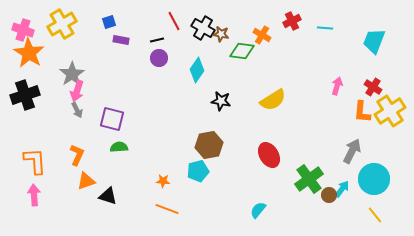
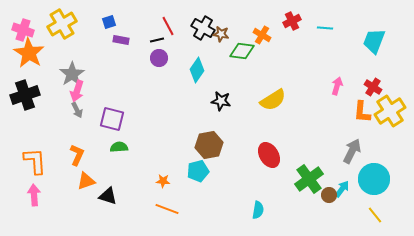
red line at (174, 21): moved 6 px left, 5 px down
cyan semicircle at (258, 210): rotated 150 degrees clockwise
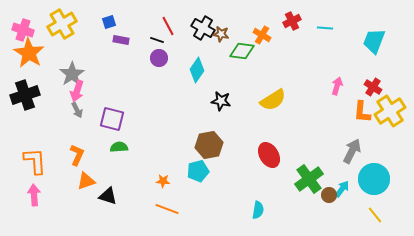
black line at (157, 40): rotated 32 degrees clockwise
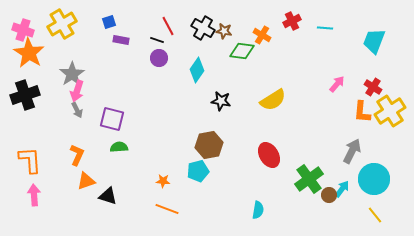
brown star at (221, 34): moved 3 px right, 3 px up
pink arrow at (337, 86): moved 2 px up; rotated 24 degrees clockwise
orange L-shape at (35, 161): moved 5 px left, 1 px up
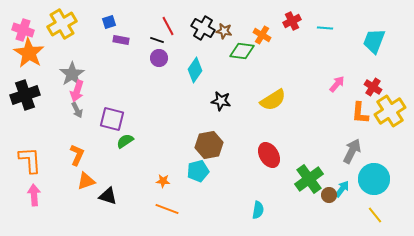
cyan diamond at (197, 70): moved 2 px left
orange L-shape at (362, 112): moved 2 px left, 1 px down
green semicircle at (119, 147): moved 6 px right, 6 px up; rotated 30 degrees counterclockwise
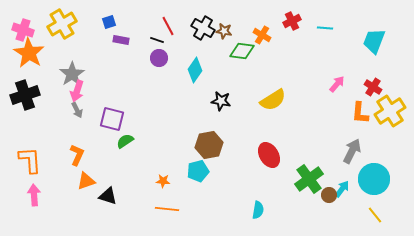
orange line at (167, 209): rotated 15 degrees counterclockwise
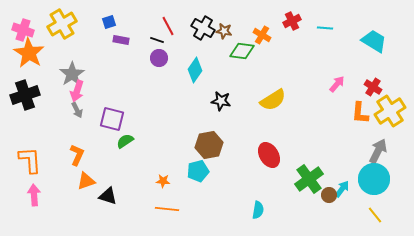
cyan trapezoid at (374, 41): rotated 100 degrees clockwise
gray arrow at (352, 151): moved 26 px right
